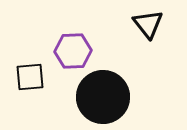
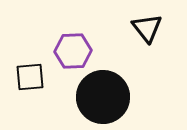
black triangle: moved 1 px left, 4 px down
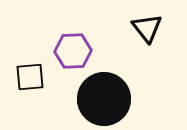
black circle: moved 1 px right, 2 px down
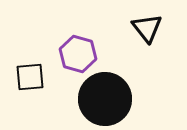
purple hexagon: moved 5 px right, 3 px down; rotated 18 degrees clockwise
black circle: moved 1 px right
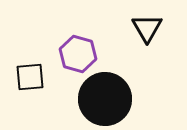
black triangle: rotated 8 degrees clockwise
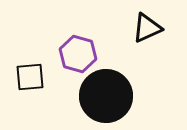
black triangle: rotated 36 degrees clockwise
black circle: moved 1 px right, 3 px up
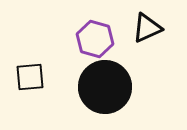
purple hexagon: moved 17 px right, 15 px up
black circle: moved 1 px left, 9 px up
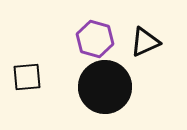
black triangle: moved 2 px left, 14 px down
black square: moved 3 px left
